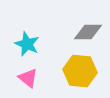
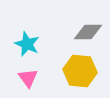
pink triangle: rotated 15 degrees clockwise
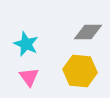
cyan star: moved 1 px left
pink triangle: moved 1 px right, 1 px up
